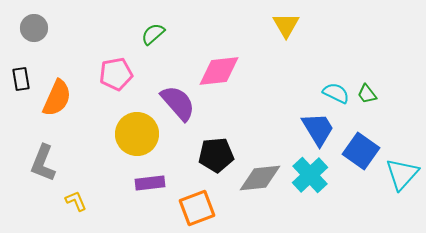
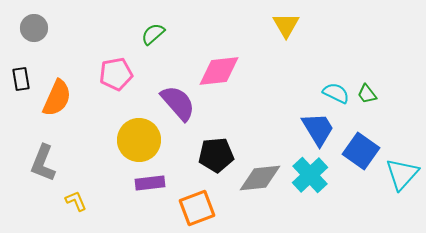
yellow circle: moved 2 px right, 6 px down
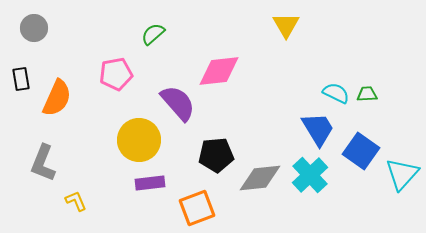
green trapezoid: rotated 125 degrees clockwise
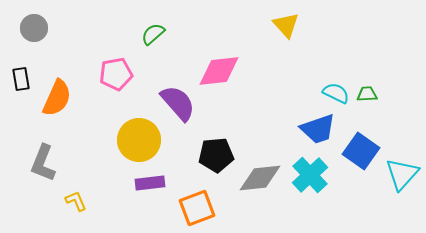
yellow triangle: rotated 12 degrees counterclockwise
blue trapezoid: rotated 102 degrees clockwise
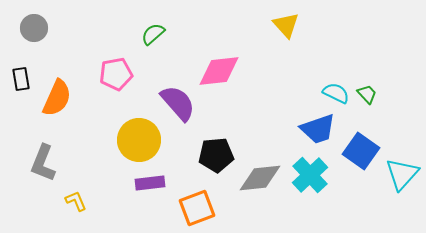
green trapezoid: rotated 50 degrees clockwise
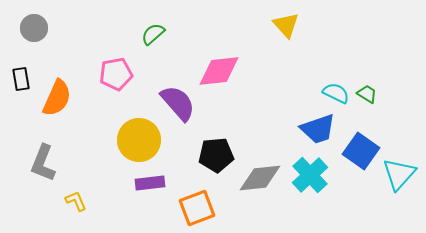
green trapezoid: rotated 15 degrees counterclockwise
cyan triangle: moved 3 px left
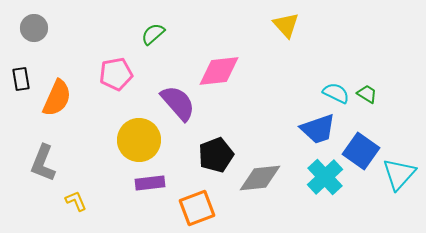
black pentagon: rotated 16 degrees counterclockwise
cyan cross: moved 15 px right, 2 px down
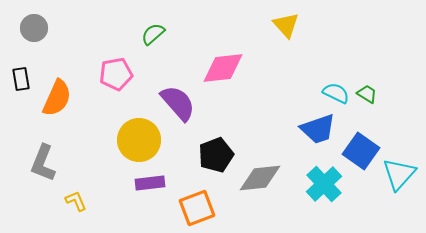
pink diamond: moved 4 px right, 3 px up
cyan cross: moved 1 px left, 7 px down
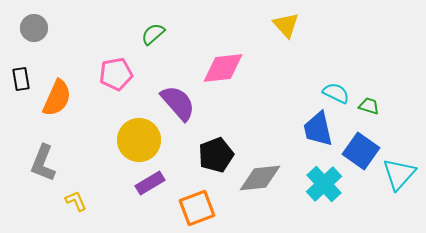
green trapezoid: moved 2 px right, 12 px down; rotated 15 degrees counterclockwise
blue trapezoid: rotated 96 degrees clockwise
purple rectangle: rotated 24 degrees counterclockwise
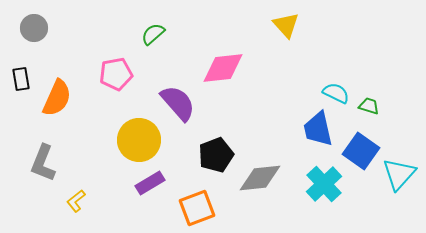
yellow L-shape: rotated 105 degrees counterclockwise
